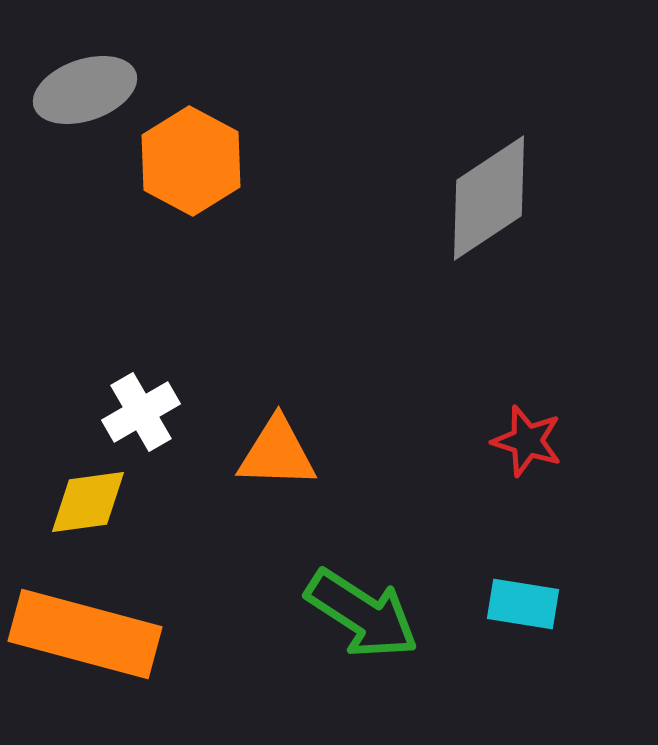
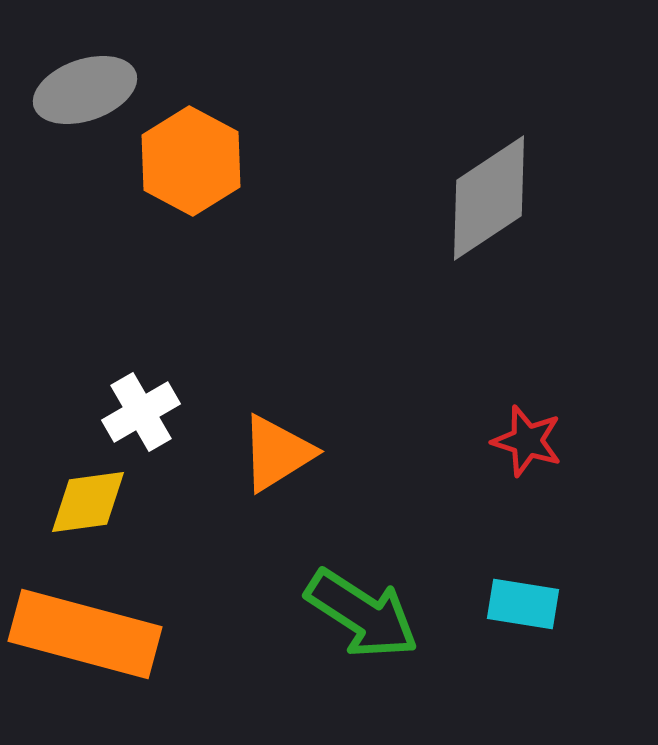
orange triangle: rotated 34 degrees counterclockwise
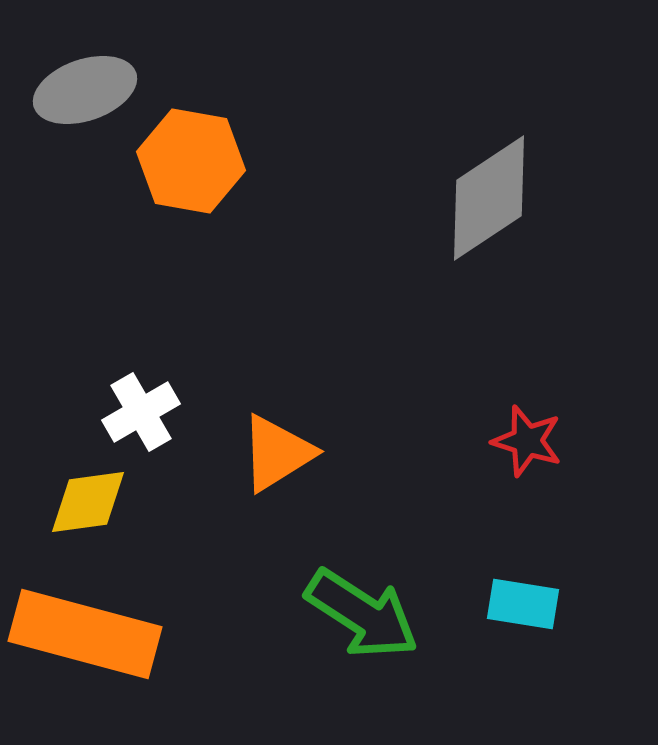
orange hexagon: rotated 18 degrees counterclockwise
